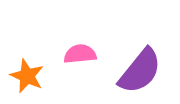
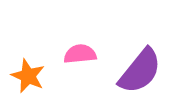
orange star: moved 1 px right
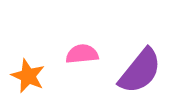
pink semicircle: moved 2 px right
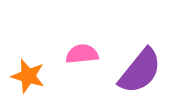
orange star: rotated 8 degrees counterclockwise
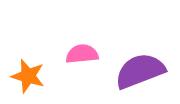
purple semicircle: rotated 150 degrees counterclockwise
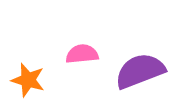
orange star: moved 4 px down
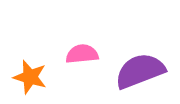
orange star: moved 2 px right, 3 px up
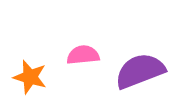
pink semicircle: moved 1 px right, 1 px down
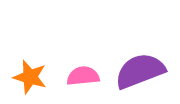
pink semicircle: moved 21 px down
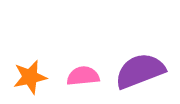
orange star: rotated 28 degrees counterclockwise
